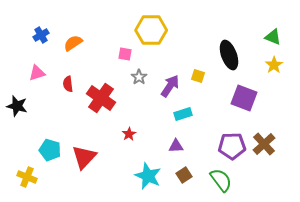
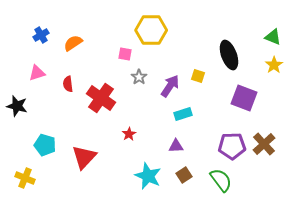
cyan pentagon: moved 5 px left, 5 px up
yellow cross: moved 2 px left, 1 px down
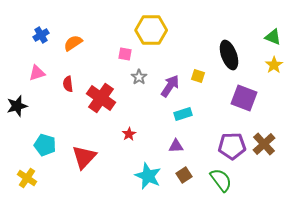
black star: rotated 30 degrees counterclockwise
yellow cross: moved 2 px right; rotated 12 degrees clockwise
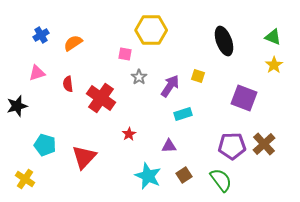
black ellipse: moved 5 px left, 14 px up
purple triangle: moved 7 px left
yellow cross: moved 2 px left, 1 px down
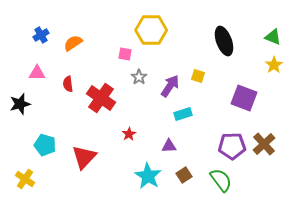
pink triangle: rotated 18 degrees clockwise
black star: moved 3 px right, 2 px up
cyan star: rotated 8 degrees clockwise
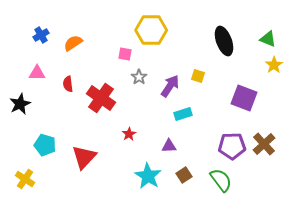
green triangle: moved 5 px left, 2 px down
black star: rotated 10 degrees counterclockwise
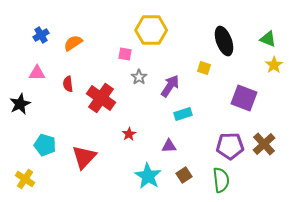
yellow square: moved 6 px right, 8 px up
purple pentagon: moved 2 px left
green semicircle: rotated 30 degrees clockwise
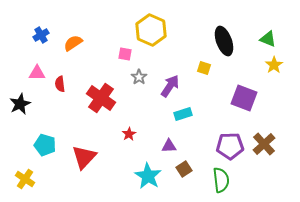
yellow hexagon: rotated 24 degrees clockwise
red semicircle: moved 8 px left
brown square: moved 6 px up
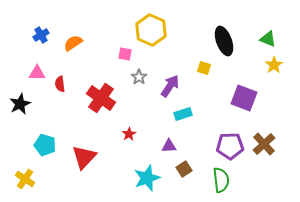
cyan star: moved 1 px left, 2 px down; rotated 20 degrees clockwise
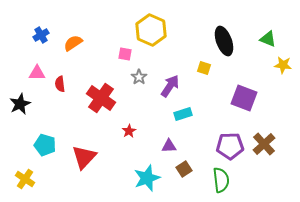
yellow star: moved 9 px right; rotated 30 degrees counterclockwise
red star: moved 3 px up
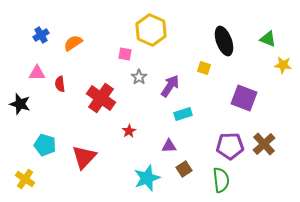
black star: rotated 30 degrees counterclockwise
